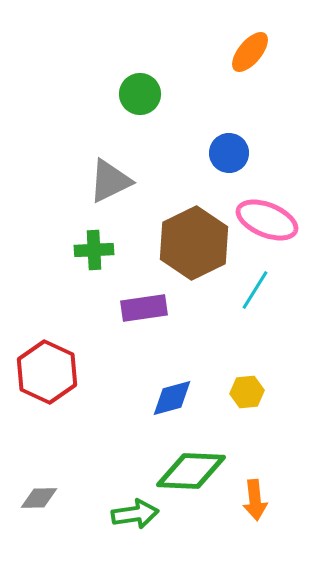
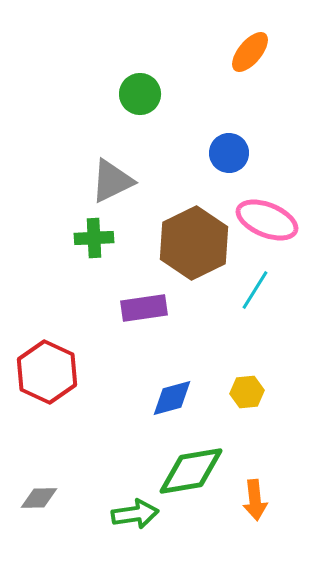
gray triangle: moved 2 px right
green cross: moved 12 px up
green diamond: rotated 12 degrees counterclockwise
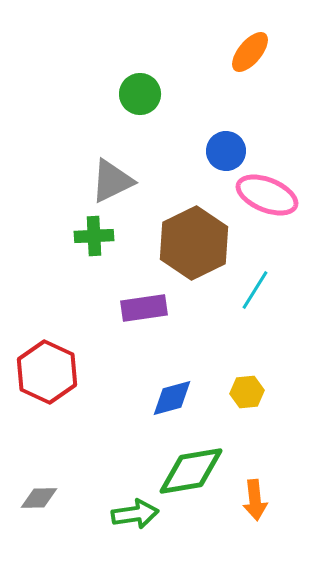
blue circle: moved 3 px left, 2 px up
pink ellipse: moved 25 px up
green cross: moved 2 px up
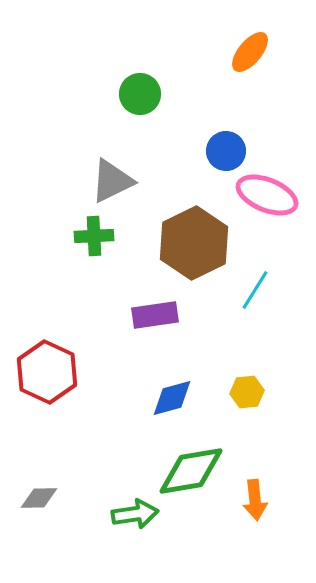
purple rectangle: moved 11 px right, 7 px down
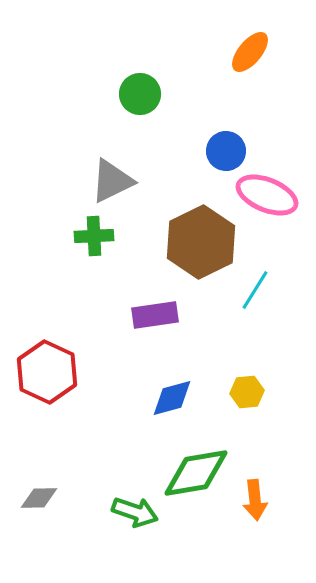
brown hexagon: moved 7 px right, 1 px up
green diamond: moved 5 px right, 2 px down
green arrow: moved 2 px up; rotated 27 degrees clockwise
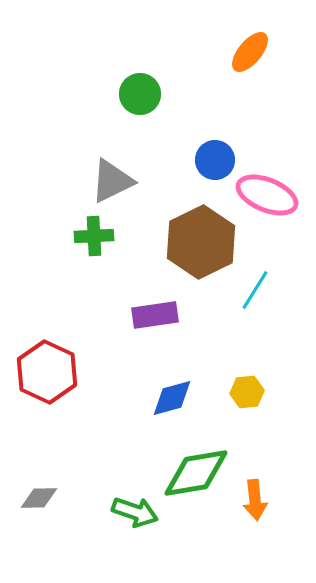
blue circle: moved 11 px left, 9 px down
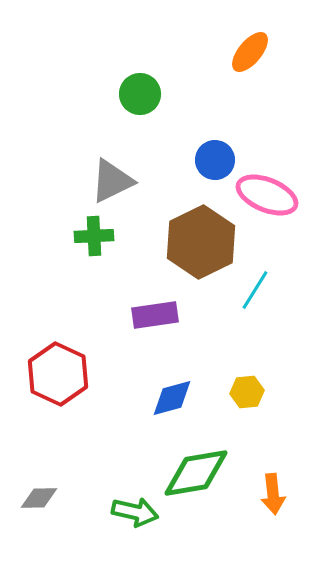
red hexagon: moved 11 px right, 2 px down
orange arrow: moved 18 px right, 6 px up
green arrow: rotated 6 degrees counterclockwise
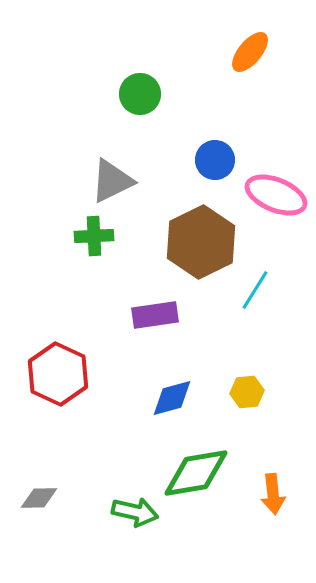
pink ellipse: moved 9 px right
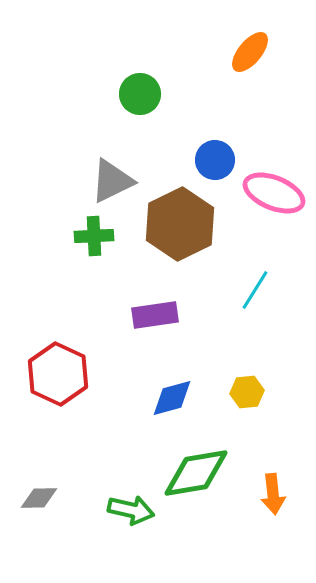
pink ellipse: moved 2 px left, 2 px up
brown hexagon: moved 21 px left, 18 px up
green arrow: moved 4 px left, 2 px up
